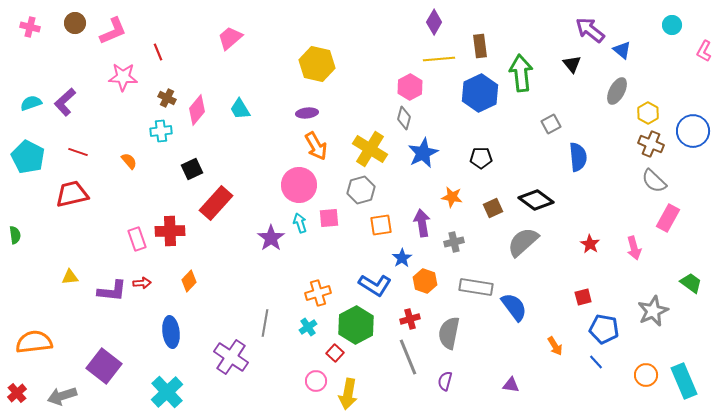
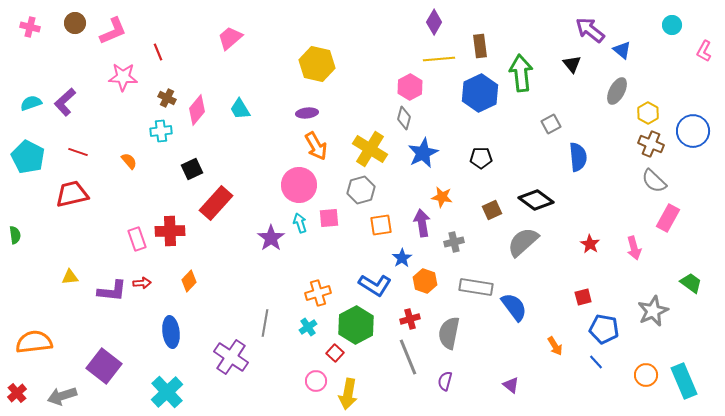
orange star at (452, 197): moved 10 px left
brown square at (493, 208): moved 1 px left, 2 px down
purple triangle at (511, 385): rotated 30 degrees clockwise
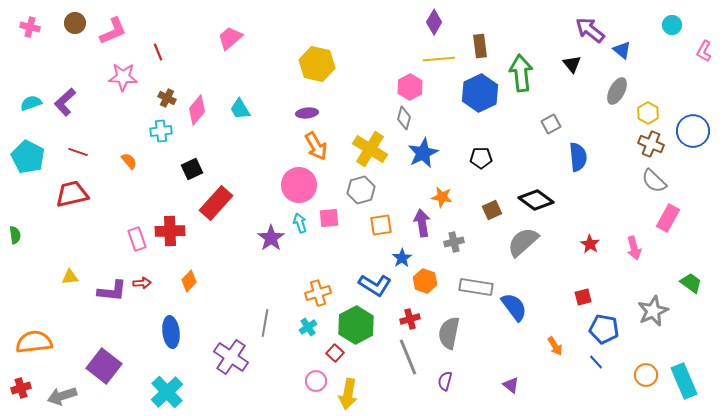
red cross at (17, 393): moved 4 px right, 5 px up; rotated 24 degrees clockwise
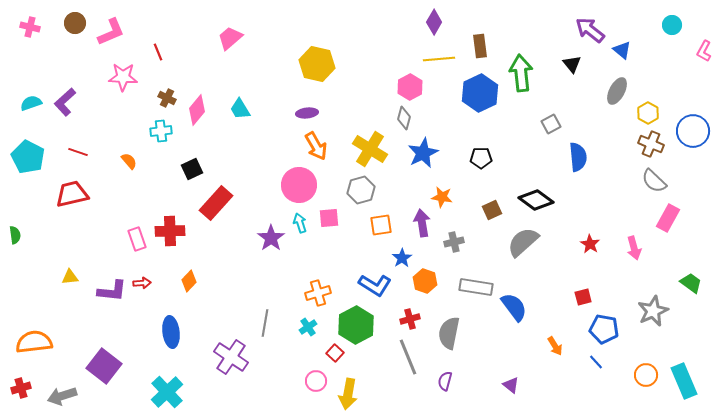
pink L-shape at (113, 31): moved 2 px left, 1 px down
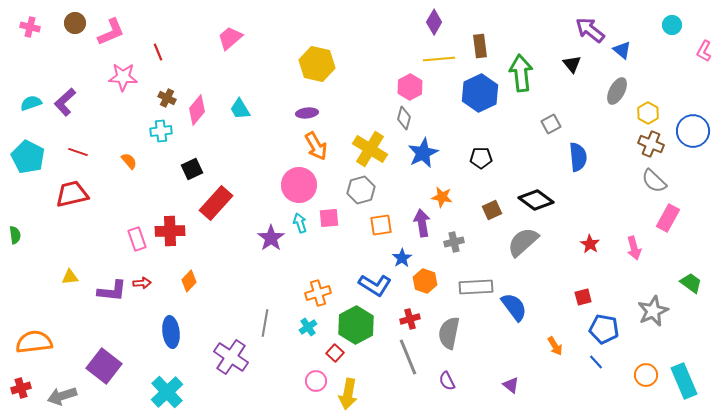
gray rectangle at (476, 287): rotated 12 degrees counterclockwise
purple semicircle at (445, 381): moved 2 px right; rotated 42 degrees counterclockwise
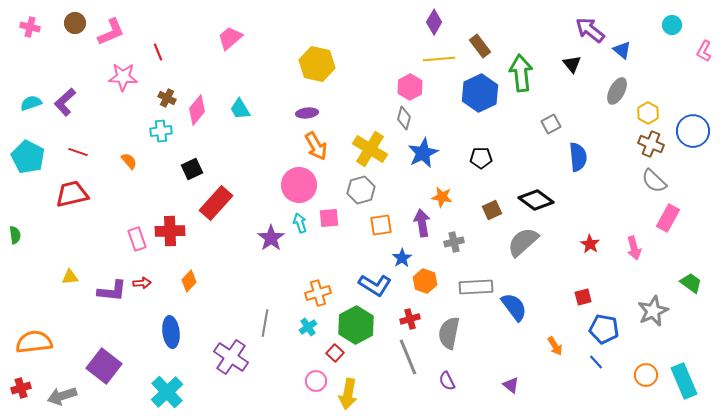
brown rectangle at (480, 46): rotated 30 degrees counterclockwise
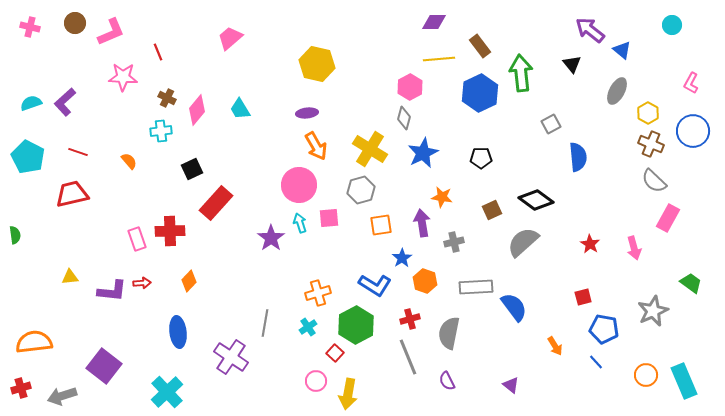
purple diamond at (434, 22): rotated 60 degrees clockwise
pink L-shape at (704, 51): moved 13 px left, 32 px down
blue ellipse at (171, 332): moved 7 px right
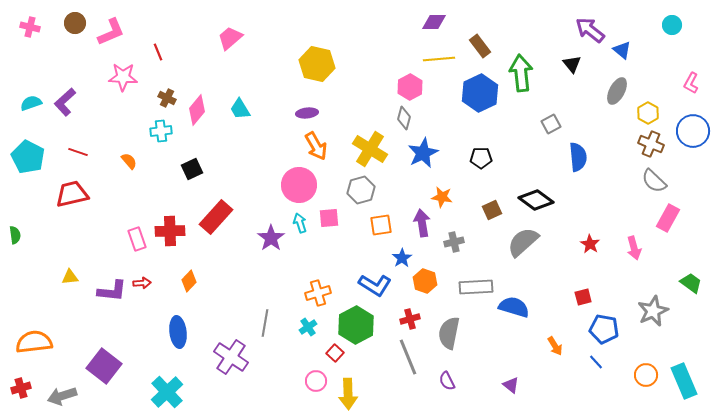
red rectangle at (216, 203): moved 14 px down
blue semicircle at (514, 307): rotated 36 degrees counterclockwise
yellow arrow at (348, 394): rotated 12 degrees counterclockwise
